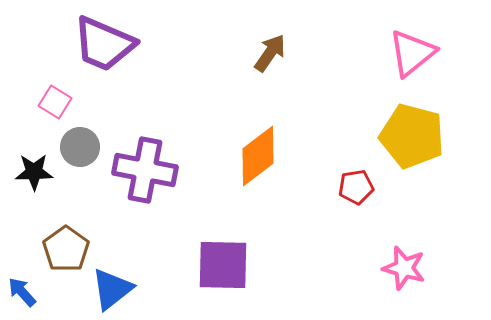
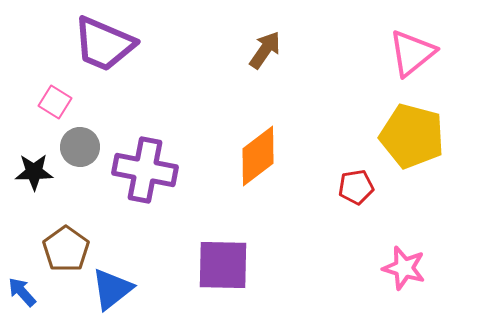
brown arrow: moved 5 px left, 3 px up
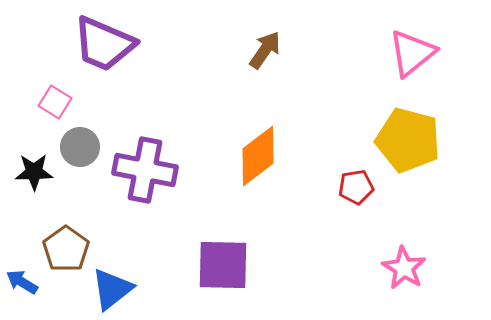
yellow pentagon: moved 4 px left, 4 px down
pink star: rotated 15 degrees clockwise
blue arrow: moved 10 px up; rotated 16 degrees counterclockwise
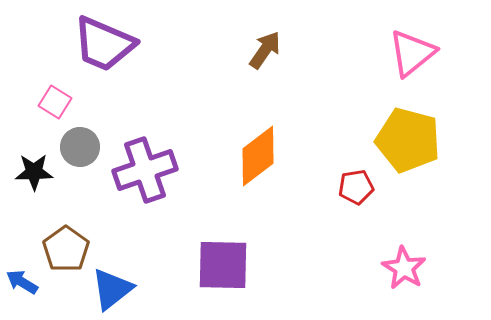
purple cross: rotated 30 degrees counterclockwise
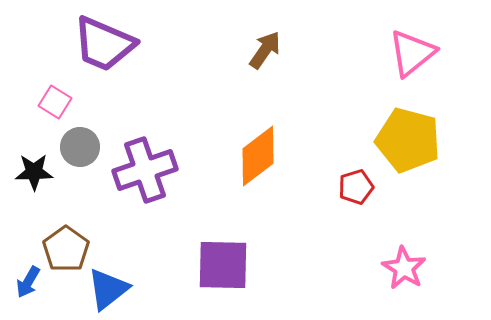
red pentagon: rotated 8 degrees counterclockwise
blue arrow: moved 6 px right; rotated 92 degrees counterclockwise
blue triangle: moved 4 px left
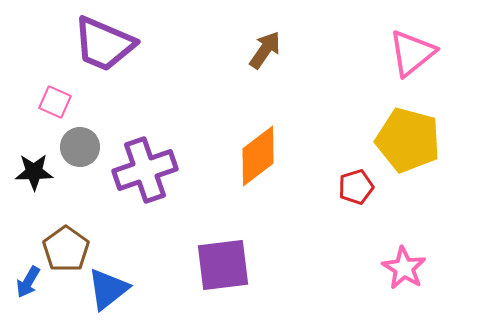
pink square: rotated 8 degrees counterclockwise
purple square: rotated 8 degrees counterclockwise
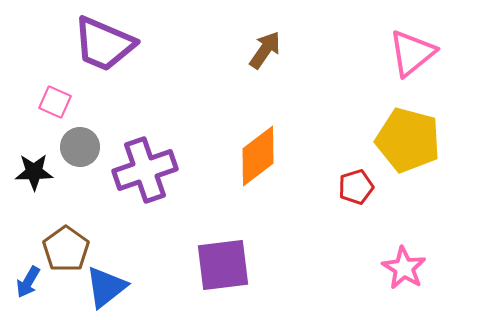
blue triangle: moved 2 px left, 2 px up
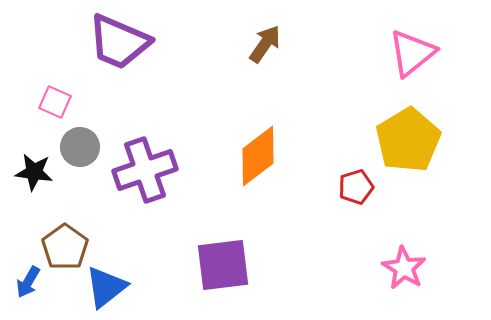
purple trapezoid: moved 15 px right, 2 px up
brown arrow: moved 6 px up
yellow pentagon: rotated 26 degrees clockwise
black star: rotated 9 degrees clockwise
brown pentagon: moved 1 px left, 2 px up
